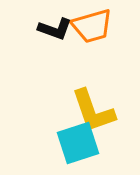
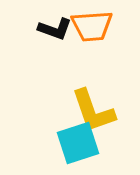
orange trapezoid: rotated 12 degrees clockwise
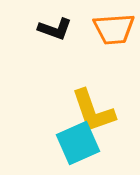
orange trapezoid: moved 22 px right, 3 px down
cyan square: rotated 6 degrees counterclockwise
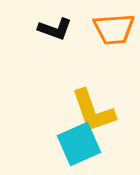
cyan square: moved 1 px right, 1 px down
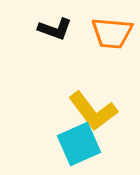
orange trapezoid: moved 2 px left, 4 px down; rotated 9 degrees clockwise
yellow L-shape: rotated 18 degrees counterclockwise
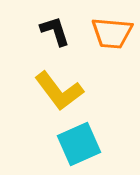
black L-shape: moved 2 px down; rotated 128 degrees counterclockwise
yellow L-shape: moved 34 px left, 20 px up
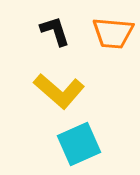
orange trapezoid: moved 1 px right
yellow L-shape: rotated 12 degrees counterclockwise
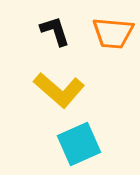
yellow L-shape: moved 1 px up
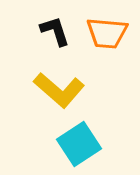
orange trapezoid: moved 6 px left
cyan square: rotated 9 degrees counterclockwise
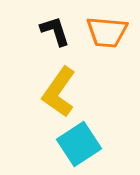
orange trapezoid: moved 1 px up
yellow L-shape: moved 2 px down; rotated 84 degrees clockwise
